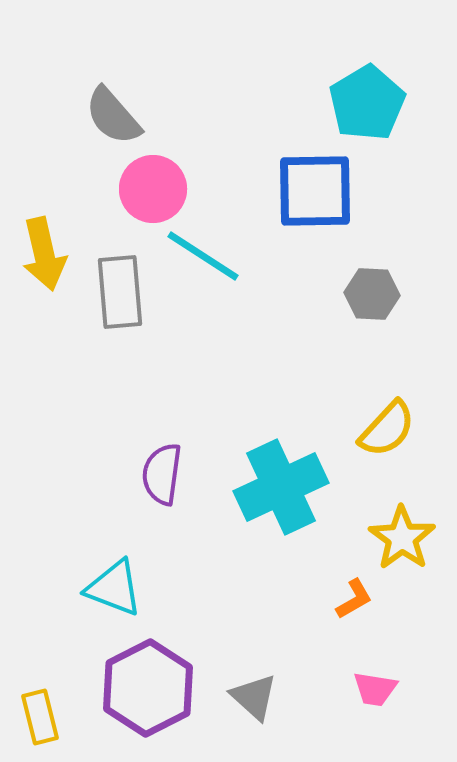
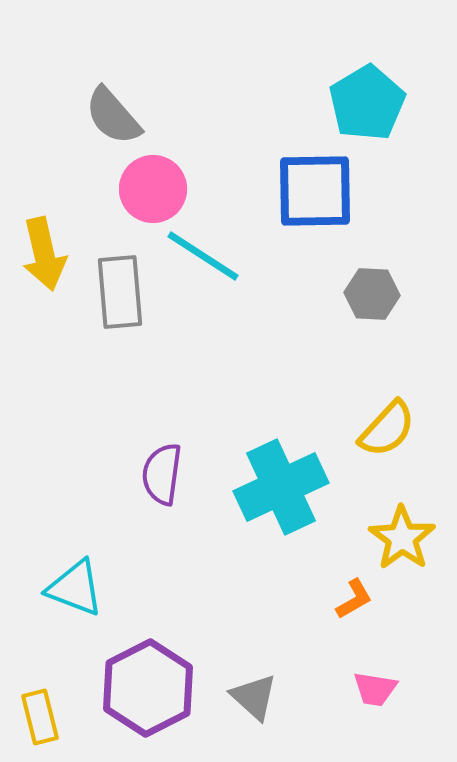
cyan triangle: moved 39 px left
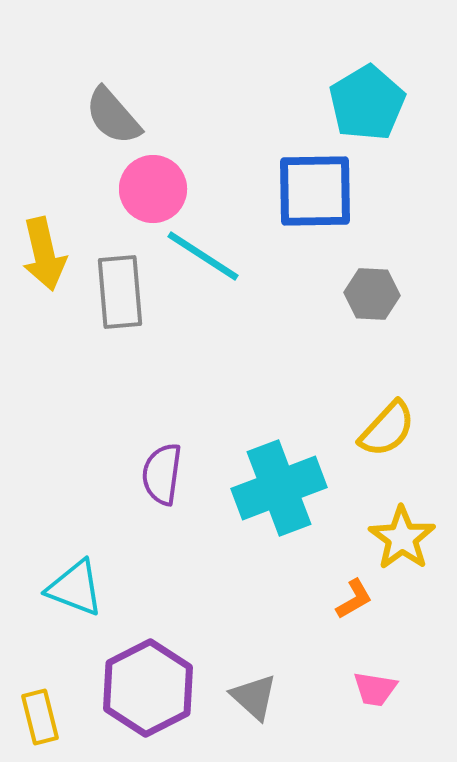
cyan cross: moved 2 px left, 1 px down; rotated 4 degrees clockwise
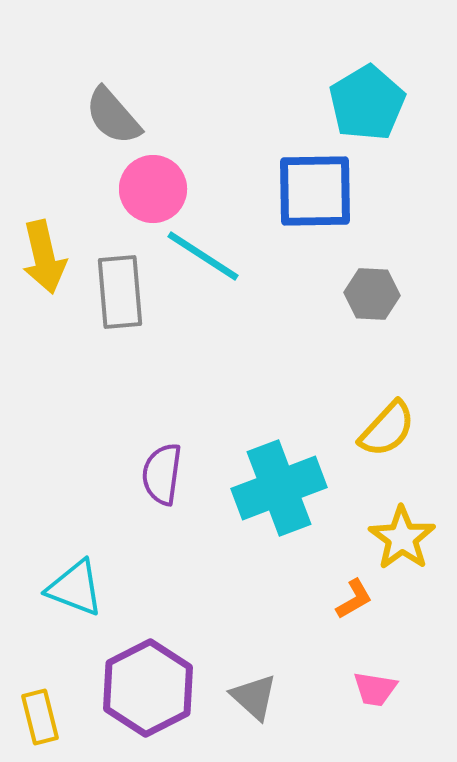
yellow arrow: moved 3 px down
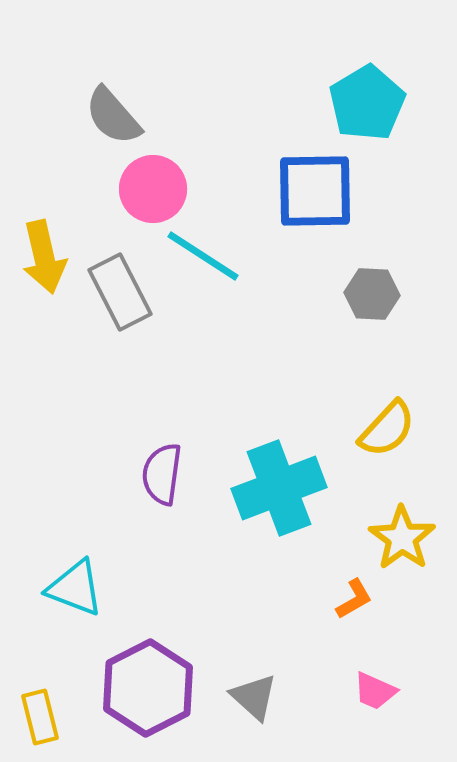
gray rectangle: rotated 22 degrees counterclockwise
pink trapezoid: moved 2 px down; rotated 15 degrees clockwise
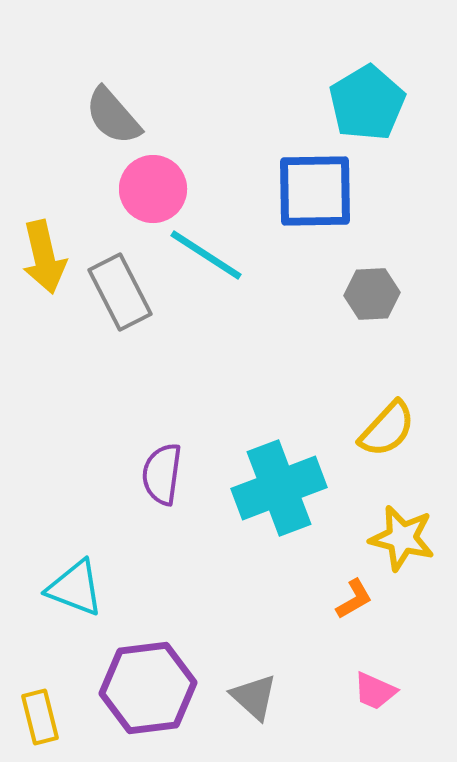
cyan line: moved 3 px right, 1 px up
gray hexagon: rotated 6 degrees counterclockwise
yellow star: rotated 22 degrees counterclockwise
purple hexagon: rotated 20 degrees clockwise
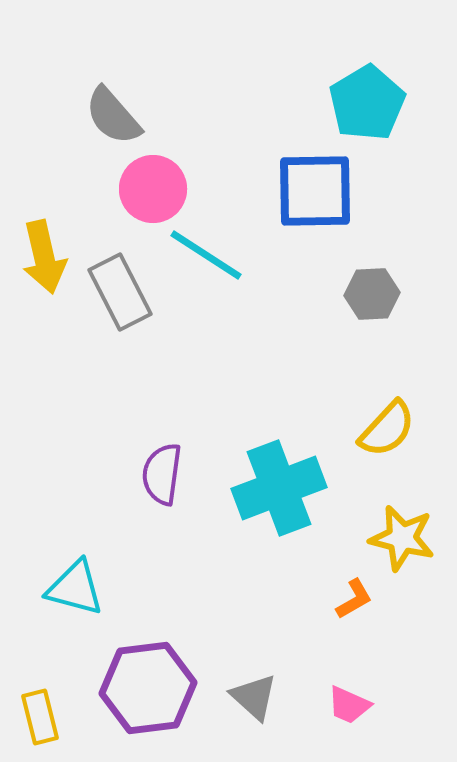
cyan triangle: rotated 6 degrees counterclockwise
pink trapezoid: moved 26 px left, 14 px down
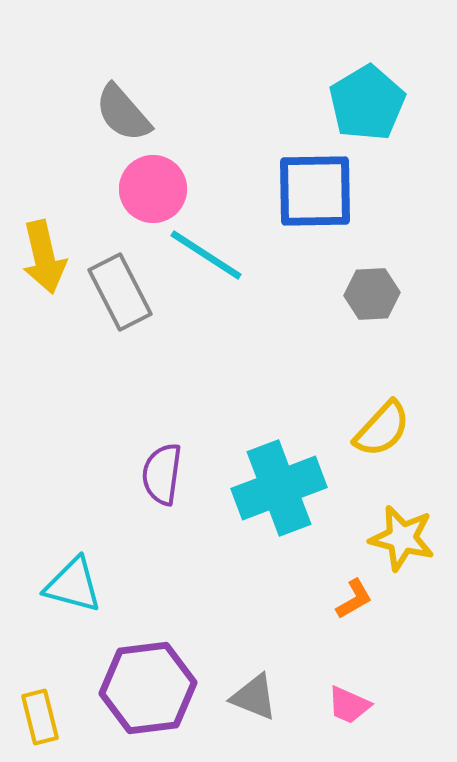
gray semicircle: moved 10 px right, 3 px up
yellow semicircle: moved 5 px left
cyan triangle: moved 2 px left, 3 px up
gray triangle: rotated 20 degrees counterclockwise
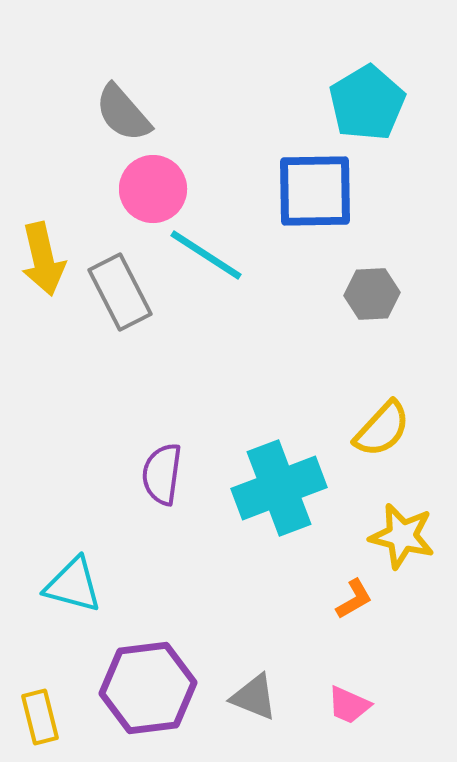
yellow arrow: moved 1 px left, 2 px down
yellow star: moved 2 px up
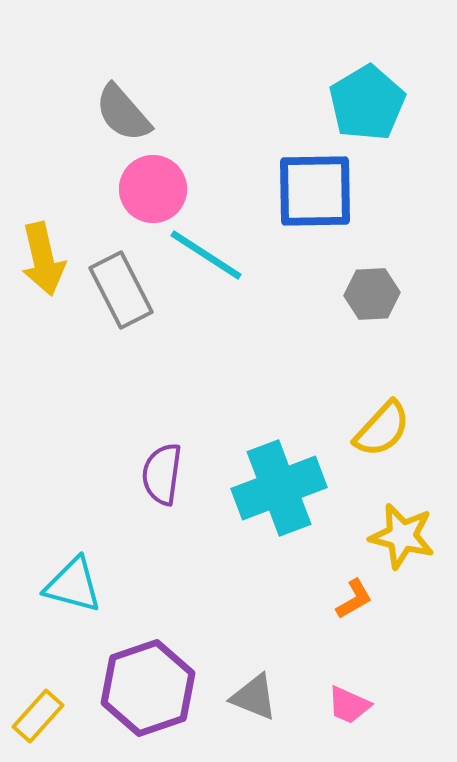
gray rectangle: moved 1 px right, 2 px up
purple hexagon: rotated 12 degrees counterclockwise
yellow rectangle: moved 2 px left, 1 px up; rotated 56 degrees clockwise
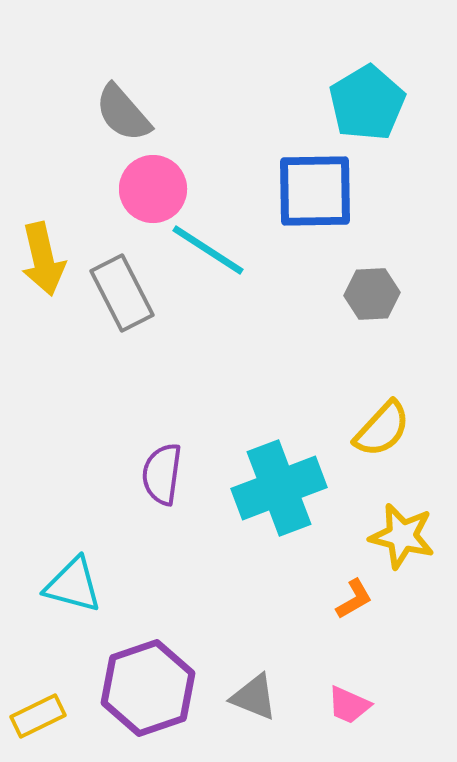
cyan line: moved 2 px right, 5 px up
gray rectangle: moved 1 px right, 3 px down
yellow rectangle: rotated 22 degrees clockwise
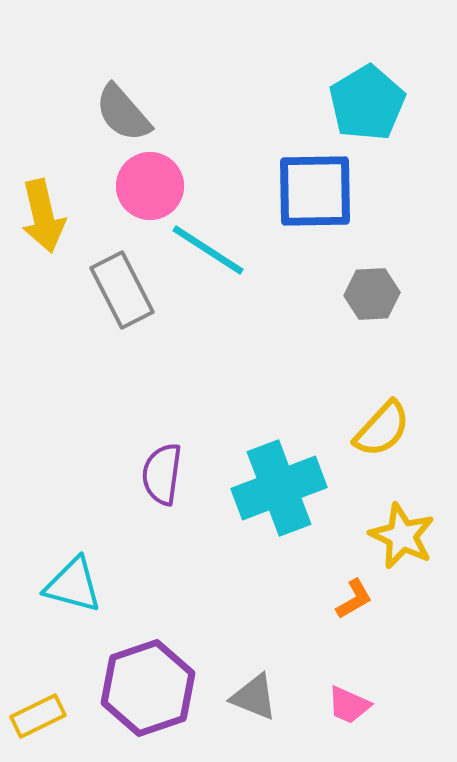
pink circle: moved 3 px left, 3 px up
yellow arrow: moved 43 px up
gray rectangle: moved 3 px up
yellow star: rotated 12 degrees clockwise
